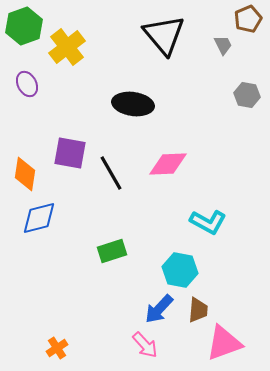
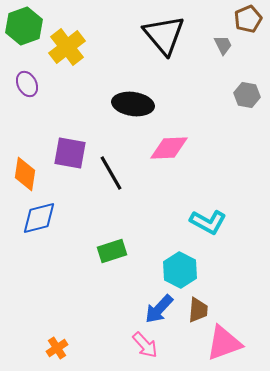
pink diamond: moved 1 px right, 16 px up
cyan hexagon: rotated 16 degrees clockwise
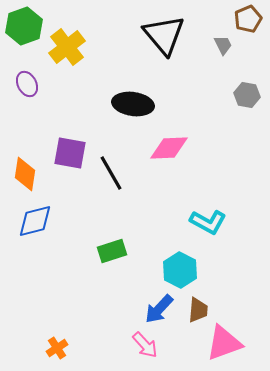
blue diamond: moved 4 px left, 3 px down
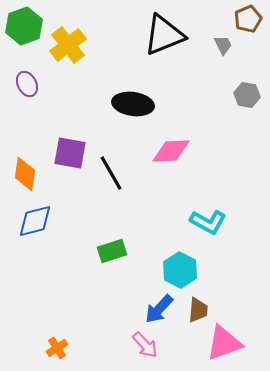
black triangle: rotated 48 degrees clockwise
yellow cross: moved 1 px right, 2 px up
pink diamond: moved 2 px right, 3 px down
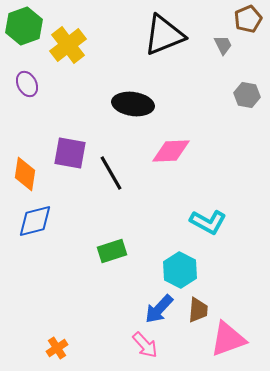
pink triangle: moved 4 px right, 4 px up
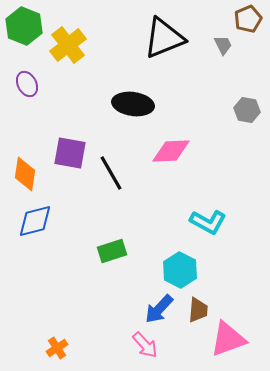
green hexagon: rotated 18 degrees counterclockwise
black triangle: moved 3 px down
gray hexagon: moved 15 px down
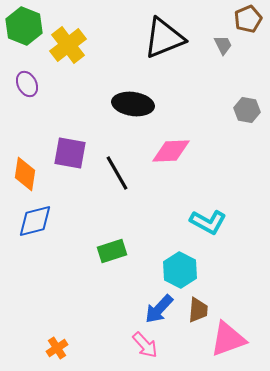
black line: moved 6 px right
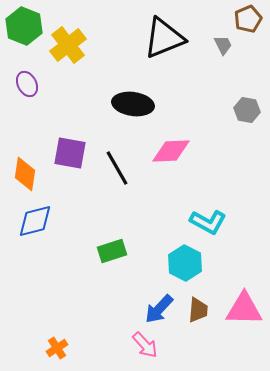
black line: moved 5 px up
cyan hexagon: moved 5 px right, 7 px up
pink triangle: moved 16 px right, 30 px up; rotated 21 degrees clockwise
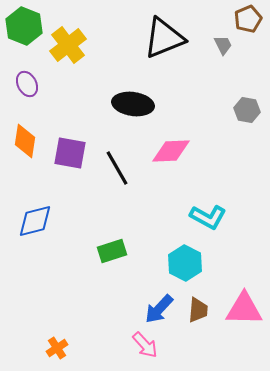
orange diamond: moved 33 px up
cyan L-shape: moved 5 px up
